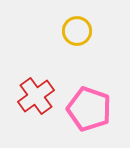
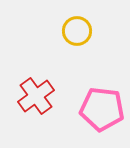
pink pentagon: moved 13 px right; rotated 12 degrees counterclockwise
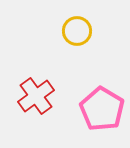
pink pentagon: rotated 24 degrees clockwise
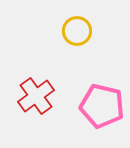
pink pentagon: moved 3 px up; rotated 18 degrees counterclockwise
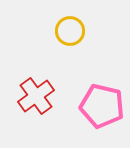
yellow circle: moved 7 px left
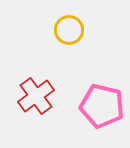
yellow circle: moved 1 px left, 1 px up
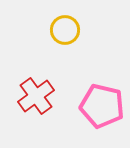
yellow circle: moved 4 px left
